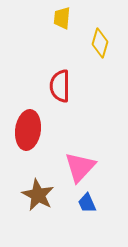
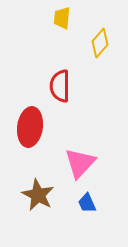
yellow diamond: rotated 24 degrees clockwise
red ellipse: moved 2 px right, 3 px up
pink triangle: moved 4 px up
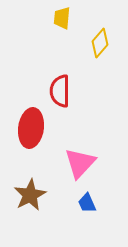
red semicircle: moved 5 px down
red ellipse: moved 1 px right, 1 px down
brown star: moved 8 px left; rotated 16 degrees clockwise
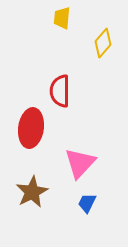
yellow diamond: moved 3 px right
brown star: moved 2 px right, 3 px up
blue trapezoid: rotated 50 degrees clockwise
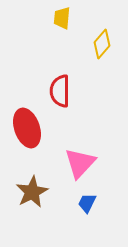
yellow diamond: moved 1 px left, 1 px down
red ellipse: moved 4 px left; rotated 27 degrees counterclockwise
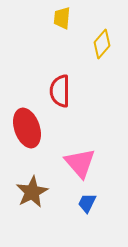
pink triangle: rotated 24 degrees counterclockwise
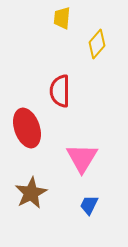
yellow diamond: moved 5 px left
pink triangle: moved 2 px right, 5 px up; rotated 12 degrees clockwise
brown star: moved 1 px left, 1 px down
blue trapezoid: moved 2 px right, 2 px down
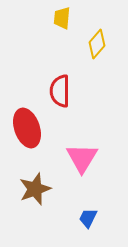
brown star: moved 4 px right, 4 px up; rotated 8 degrees clockwise
blue trapezoid: moved 1 px left, 13 px down
